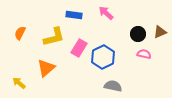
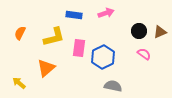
pink arrow: rotated 119 degrees clockwise
black circle: moved 1 px right, 3 px up
pink rectangle: rotated 24 degrees counterclockwise
pink semicircle: rotated 24 degrees clockwise
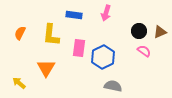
pink arrow: rotated 126 degrees clockwise
yellow L-shape: moved 3 px left, 2 px up; rotated 110 degrees clockwise
pink semicircle: moved 3 px up
orange triangle: rotated 18 degrees counterclockwise
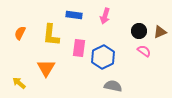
pink arrow: moved 1 px left, 3 px down
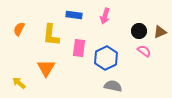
orange semicircle: moved 1 px left, 4 px up
blue hexagon: moved 3 px right, 1 px down
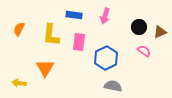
black circle: moved 4 px up
pink rectangle: moved 6 px up
orange triangle: moved 1 px left
yellow arrow: rotated 32 degrees counterclockwise
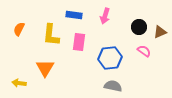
blue hexagon: moved 4 px right; rotated 20 degrees clockwise
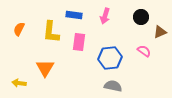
black circle: moved 2 px right, 10 px up
yellow L-shape: moved 3 px up
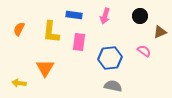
black circle: moved 1 px left, 1 px up
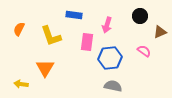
pink arrow: moved 2 px right, 9 px down
yellow L-shape: moved 4 px down; rotated 25 degrees counterclockwise
pink rectangle: moved 8 px right
yellow arrow: moved 2 px right, 1 px down
